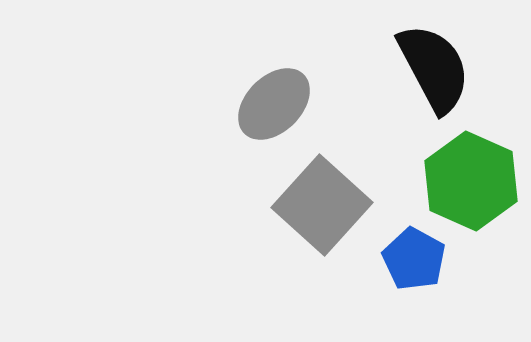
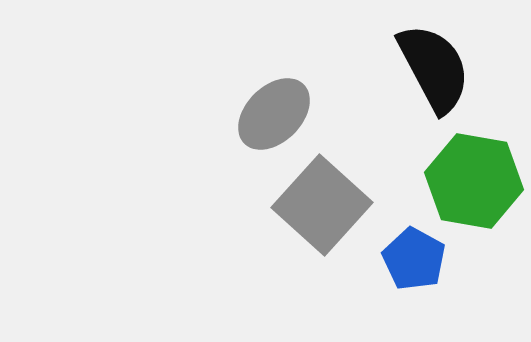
gray ellipse: moved 10 px down
green hexagon: moved 3 px right; rotated 14 degrees counterclockwise
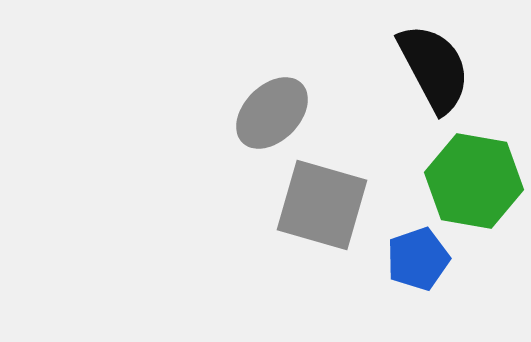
gray ellipse: moved 2 px left, 1 px up
gray square: rotated 26 degrees counterclockwise
blue pentagon: moved 4 px right; rotated 24 degrees clockwise
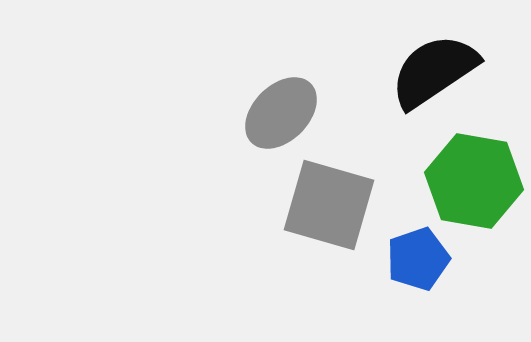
black semicircle: moved 3 px down; rotated 96 degrees counterclockwise
gray ellipse: moved 9 px right
gray square: moved 7 px right
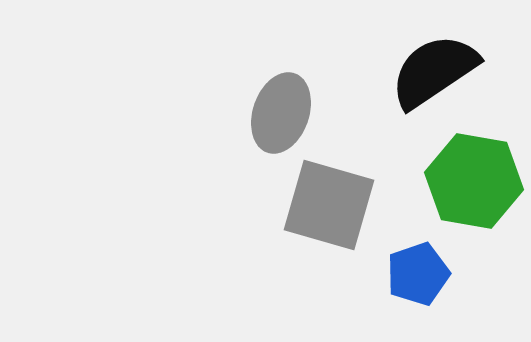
gray ellipse: rotated 26 degrees counterclockwise
blue pentagon: moved 15 px down
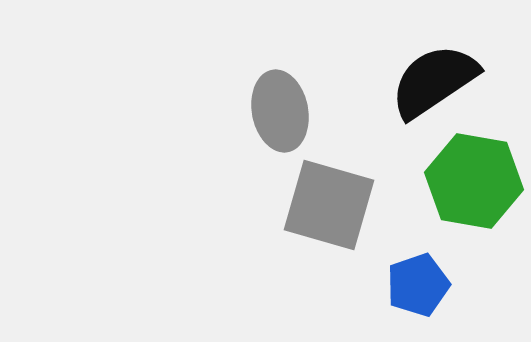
black semicircle: moved 10 px down
gray ellipse: moved 1 px left, 2 px up; rotated 30 degrees counterclockwise
blue pentagon: moved 11 px down
